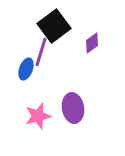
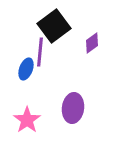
purple line: moved 1 px left; rotated 12 degrees counterclockwise
purple ellipse: rotated 16 degrees clockwise
pink star: moved 11 px left, 4 px down; rotated 20 degrees counterclockwise
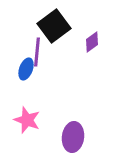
purple diamond: moved 1 px up
purple line: moved 3 px left
purple ellipse: moved 29 px down
pink star: rotated 16 degrees counterclockwise
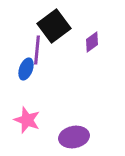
purple line: moved 2 px up
purple ellipse: moved 1 px right; rotated 72 degrees clockwise
